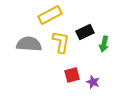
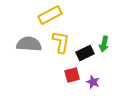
black rectangle: moved 21 px down
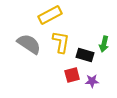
gray semicircle: rotated 30 degrees clockwise
black rectangle: moved 2 px down; rotated 42 degrees clockwise
purple star: moved 1 px left, 1 px up; rotated 24 degrees counterclockwise
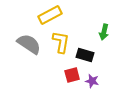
green arrow: moved 12 px up
purple star: rotated 16 degrees clockwise
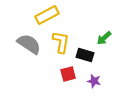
yellow rectangle: moved 3 px left
green arrow: moved 6 px down; rotated 35 degrees clockwise
red square: moved 4 px left, 1 px up
purple star: moved 2 px right
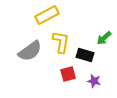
gray semicircle: moved 1 px right, 7 px down; rotated 110 degrees clockwise
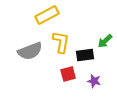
green arrow: moved 1 px right, 3 px down
gray semicircle: rotated 15 degrees clockwise
black rectangle: rotated 24 degrees counterclockwise
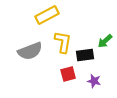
yellow L-shape: moved 2 px right
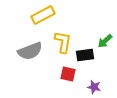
yellow rectangle: moved 4 px left
red square: rotated 28 degrees clockwise
purple star: moved 6 px down
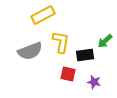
yellow L-shape: moved 2 px left
purple star: moved 5 px up
